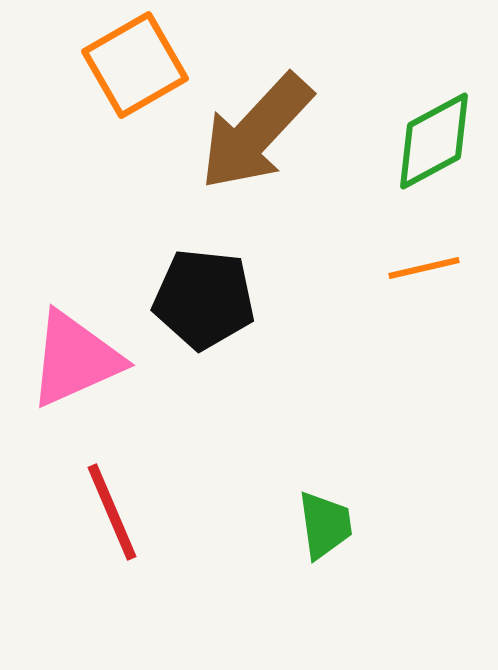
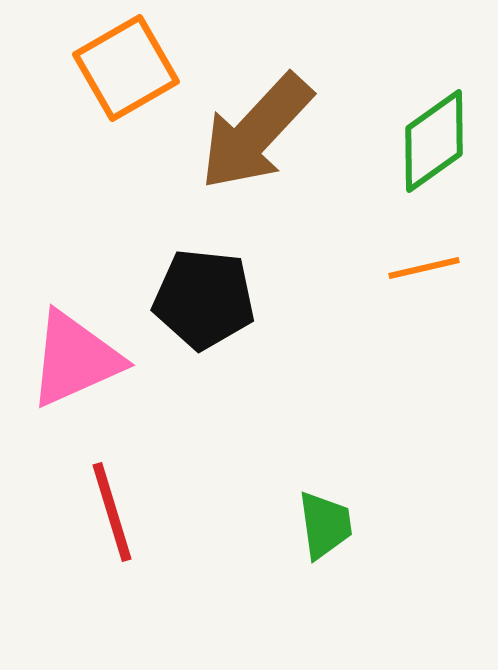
orange square: moved 9 px left, 3 px down
green diamond: rotated 7 degrees counterclockwise
red line: rotated 6 degrees clockwise
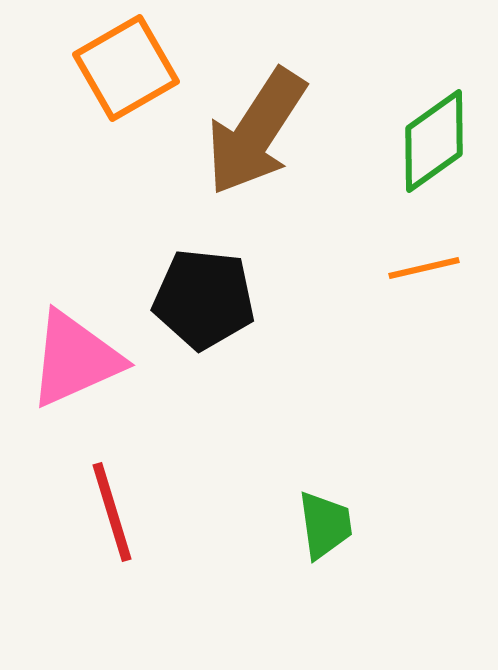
brown arrow: rotated 10 degrees counterclockwise
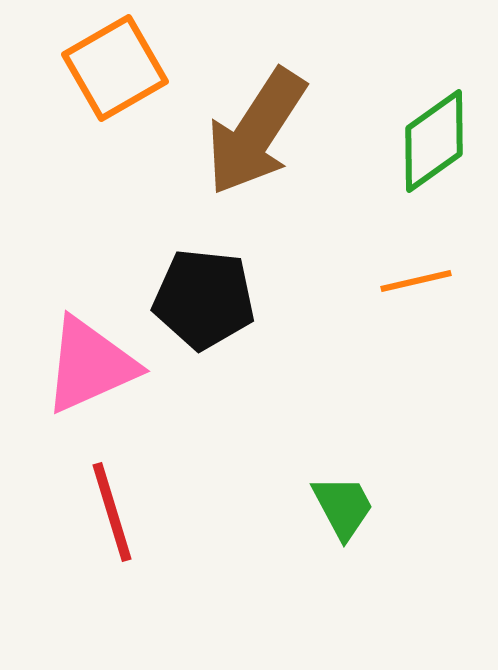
orange square: moved 11 px left
orange line: moved 8 px left, 13 px down
pink triangle: moved 15 px right, 6 px down
green trapezoid: moved 18 px right, 18 px up; rotated 20 degrees counterclockwise
